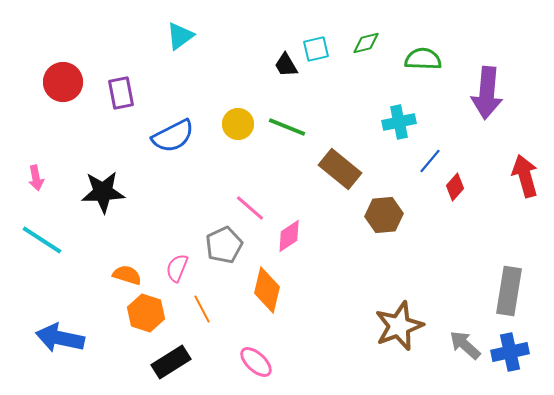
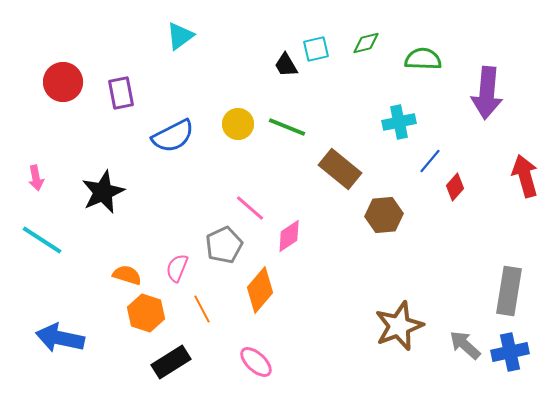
black star: rotated 21 degrees counterclockwise
orange diamond: moved 7 px left; rotated 27 degrees clockwise
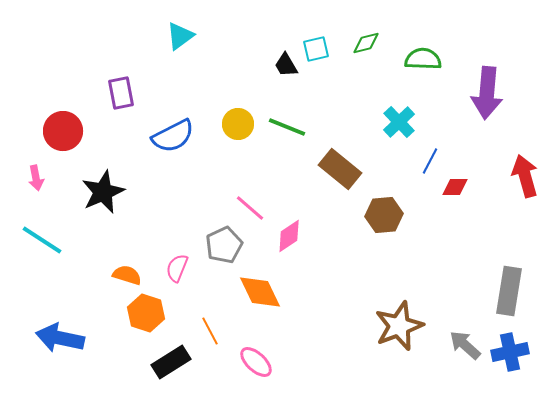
red circle: moved 49 px down
cyan cross: rotated 32 degrees counterclockwise
blue line: rotated 12 degrees counterclockwise
red diamond: rotated 48 degrees clockwise
orange diamond: moved 2 px down; rotated 66 degrees counterclockwise
orange line: moved 8 px right, 22 px down
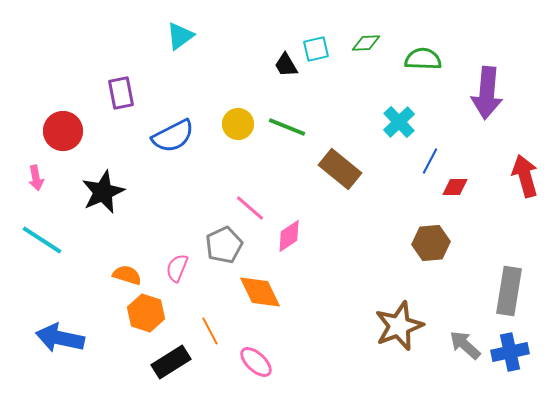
green diamond: rotated 12 degrees clockwise
brown hexagon: moved 47 px right, 28 px down
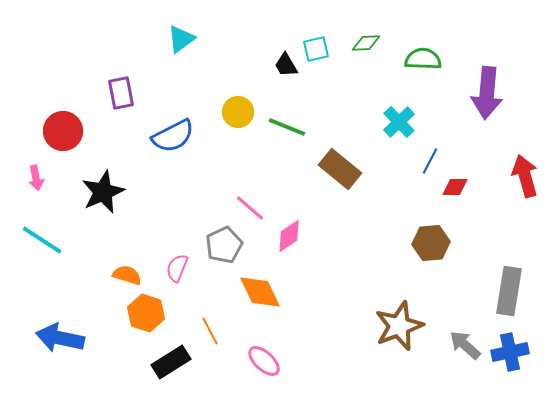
cyan triangle: moved 1 px right, 3 px down
yellow circle: moved 12 px up
pink ellipse: moved 8 px right, 1 px up
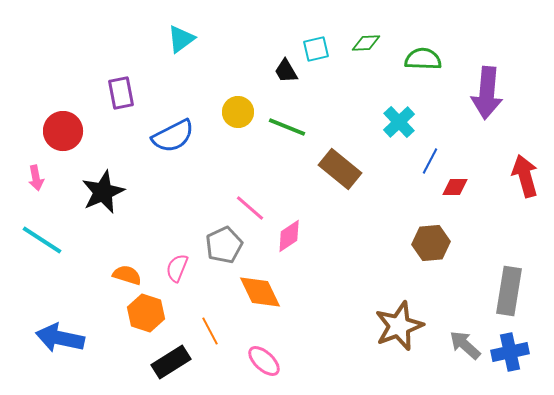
black trapezoid: moved 6 px down
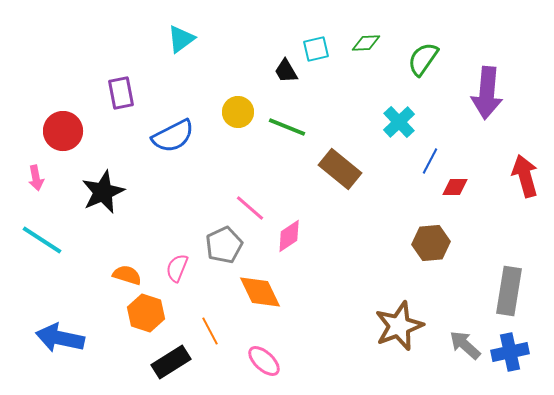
green semicircle: rotated 57 degrees counterclockwise
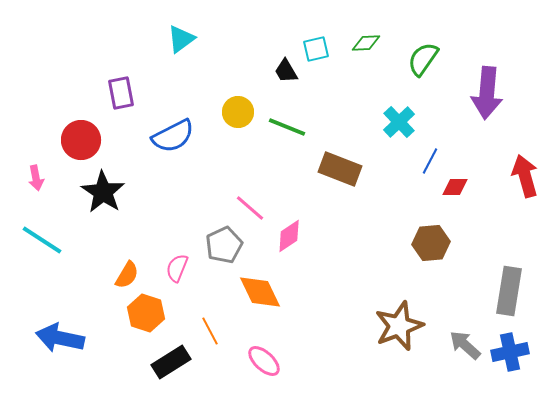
red circle: moved 18 px right, 9 px down
brown rectangle: rotated 18 degrees counterclockwise
black star: rotated 15 degrees counterclockwise
orange semicircle: rotated 104 degrees clockwise
